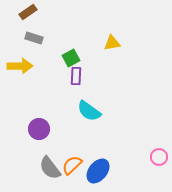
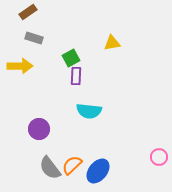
cyan semicircle: rotated 30 degrees counterclockwise
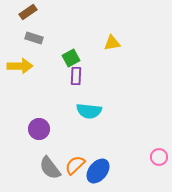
orange semicircle: moved 3 px right
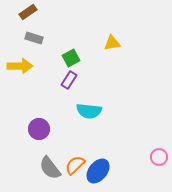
purple rectangle: moved 7 px left, 4 px down; rotated 30 degrees clockwise
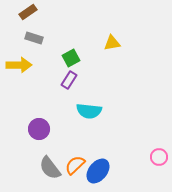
yellow arrow: moved 1 px left, 1 px up
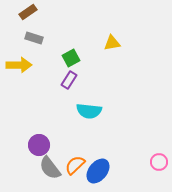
purple circle: moved 16 px down
pink circle: moved 5 px down
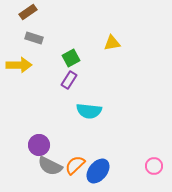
pink circle: moved 5 px left, 4 px down
gray semicircle: moved 2 px up; rotated 25 degrees counterclockwise
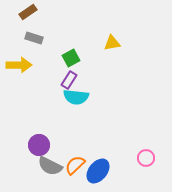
cyan semicircle: moved 13 px left, 14 px up
pink circle: moved 8 px left, 8 px up
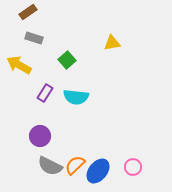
green square: moved 4 px left, 2 px down; rotated 12 degrees counterclockwise
yellow arrow: rotated 150 degrees counterclockwise
purple rectangle: moved 24 px left, 13 px down
purple circle: moved 1 px right, 9 px up
pink circle: moved 13 px left, 9 px down
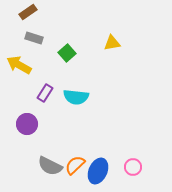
green square: moved 7 px up
purple circle: moved 13 px left, 12 px up
blue ellipse: rotated 15 degrees counterclockwise
